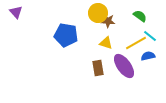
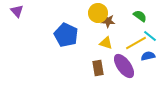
purple triangle: moved 1 px right, 1 px up
blue pentagon: rotated 15 degrees clockwise
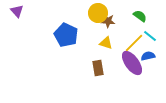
yellow line: moved 2 px left; rotated 15 degrees counterclockwise
purple ellipse: moved 8 px right, 3 px up
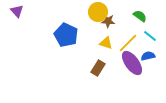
yellow circle: moved 1 px up
yellow line: moved 6 px left
brown rectangle: rotated 42 degrees clockwise
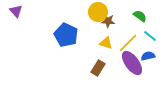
purple triangle: moved 1 px left
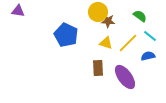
purple triangle: moved 2 px right; rotated 40 degrees counterclockwise
purple ellipse: moved 7 px left, 14 px down
brown rectangle: rotated 35 degrees counterclockwise
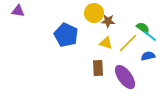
yellow circle: moved 4 px left, 1 px down
green semicircle: moved 3 px right, 12 px down
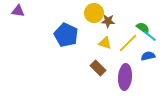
yellow triangle: moved 1 px left
brown rectangle: rotated 42 degrees counterclockwise
purple ellipse: rotated 40 degrees clockwise
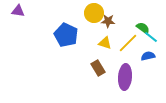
cyan line: moved 1 px right, 1 px down
brown rectangle: rotated 14 degrees clockwise
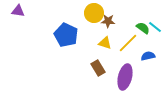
cyan line: moved 4 px right, 10 px up
purple ellipse: rotated 10 degrees clockwise
